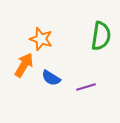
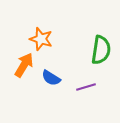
green semicircle: moved 14 px down
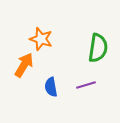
green semicircle: moved 3 px left, 2 px up
blue semicircle: moved 9 px down; rotated 48 degrees clockwise
purple line: moved 2 px up
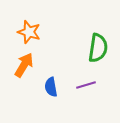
orange star: moved 12 px left, 7 px up
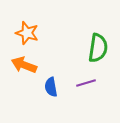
orange star: moved 2 px left, 1 px down
orange arrow: rotated 100 degrees counterclockwise
purple line: moved 2 px up
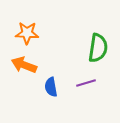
orange star: rotated 15 degrees counterclockwise
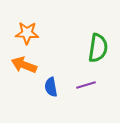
purple line: moved 2 px down
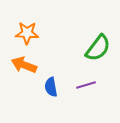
green semicircle: rotated 28 degrees clockwise
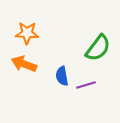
orange arrow: moved 1 px up
blue semicircle: moved 11 px right, 11 px up
